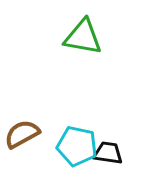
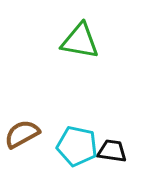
green triangle: moved 3 px left, 4 px down
black trapezoid: moved 4 px right, 2 px up
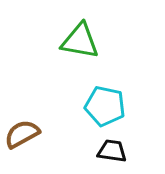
cyan pentagon: moved 28 px right, 40 px up
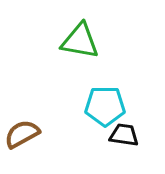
cyan pentagon: rotated 12 degrees counterclockwise
black trapezoid: moved 12 px right, 16 px up
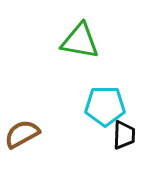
black trapezoid: rotated 84 degrees clockwise
